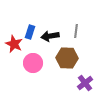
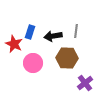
black arrow: moved 3 px right
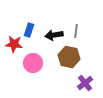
blue rectangle: moved 1 px left, 2 px up
black arrow: moved 1 px right, 1 px up
red star: rotated 18 degrees counterclockwise
brown hexagon: moved 2 px right, 1 px up; rotated 10 degrees clockwise
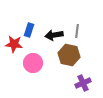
gray line: moved 1 px right
brown hexagon: moved 2 px up
purple cross: moved 2 px left; rotated 14 degrees clockwise
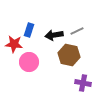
gray line: rotated 56 degrees clockwise
pink circle: moved 4 px left, 1 px up
purple cross: rotated 35 degrees clockwise
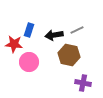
gray line: moved 1 px up
